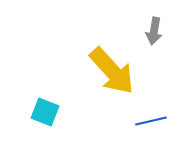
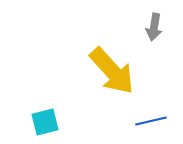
gray arrow: moved 4 px up
cyan square: moved 10 px down; rotated 36 degrees counterclockwise
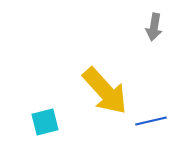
yellow arrow: moved 7 px left, 20 px down
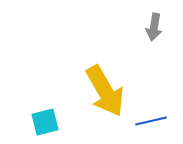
yellow arrow: rotated 12 degrees clockwise
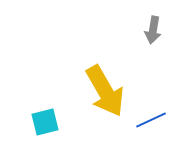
gray arrow: moved 1 px left, 3 px down
blue line: moved 1 px up; rotated 12 degrees counterclockwise
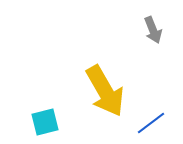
gray arrow: rotated 32 degrees counterclockwise
blue line: moved 3 px down; rotated 12 degrees counterclockwise
